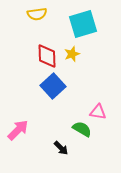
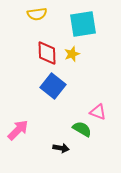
cyan square: rotated 8 degrees clockwise
red diamond: moved 3 px up
blue square: rotated 10 degrees counterclockwise
pink triangle: rotated 12 degrees clockwise
black arrow: rotated 35 degrees counterclockwise
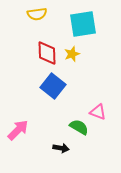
green semicircle: moved 3 px left, 2 px up
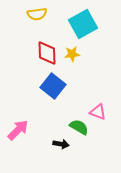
cyan square: rotated 20 degrees counterclockwise
yellow star: rotated 14 degrees clockwise
black arrow: moved 4 px up
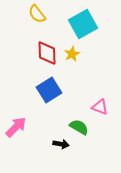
yellow semicircle: rotated 60 degrees clockwise
yellow star: rotated 21 degrees counterclockwise
blue square: moved 4 px left, 4 px down; rotated 20 degrees clockwise
pink triangle: moved 2 px right, 5 px up
pink arrow: moved 2 px left, 3 px up
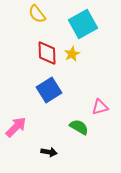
pink triangle: rotated 36 degrees counterclockwise
black arrow: moved 12 px left, 8 px down
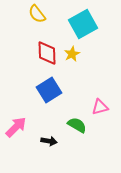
green semicircle: moved 2 px left, 2 px up
black arrow: moved 11 px up
